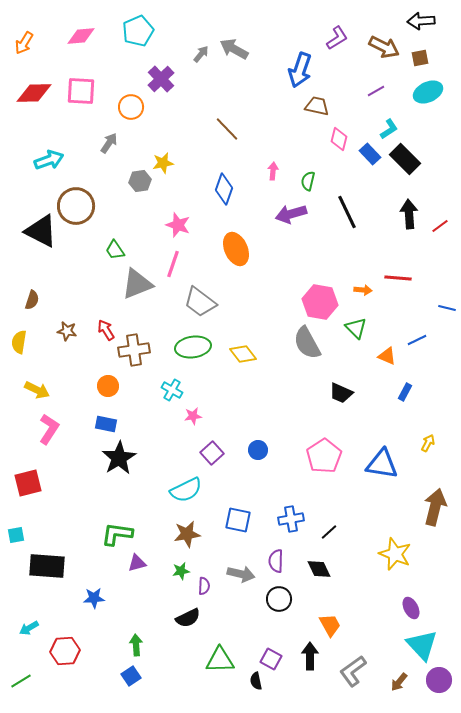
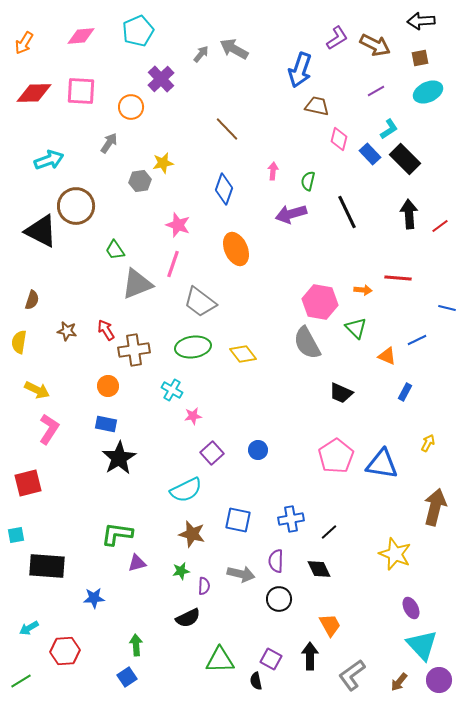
brown arrow at (384, 47): moved 9 px left, 2 px up
pink pentagon at (324, 456): moved 12 px right
brown star at (187, 534): moved 5 px right; rotated 24 degrees clockwise
gray L-shape at (353, 671): moved 1 px left, 4 px down
blue square at (131, 676): moved 4 px left, 1 px down
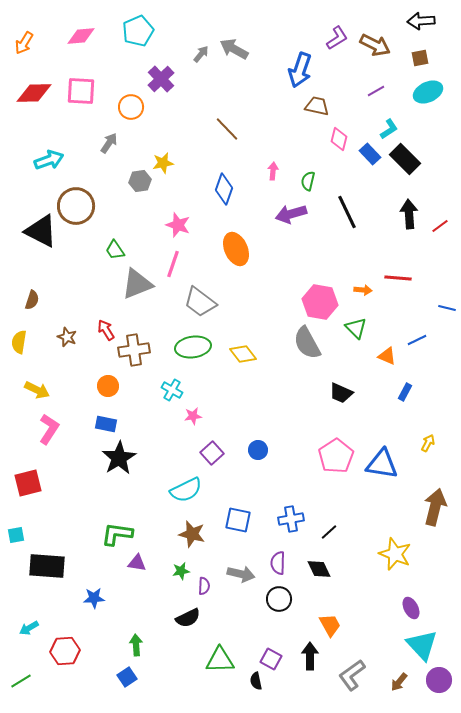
brown star at (67, 331): moved 6 px down; rotated 12 degrees clockwise
purple semicircle at (276, 561): moved 2 px right, 2 px down
purple triangle at (137, 563): rotated 24 degrees clockwise
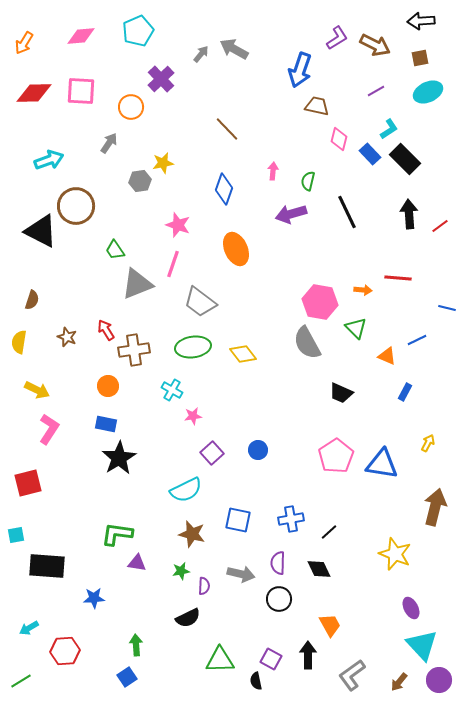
black arrow at (310, 656): moved 2 px left, 1 px up
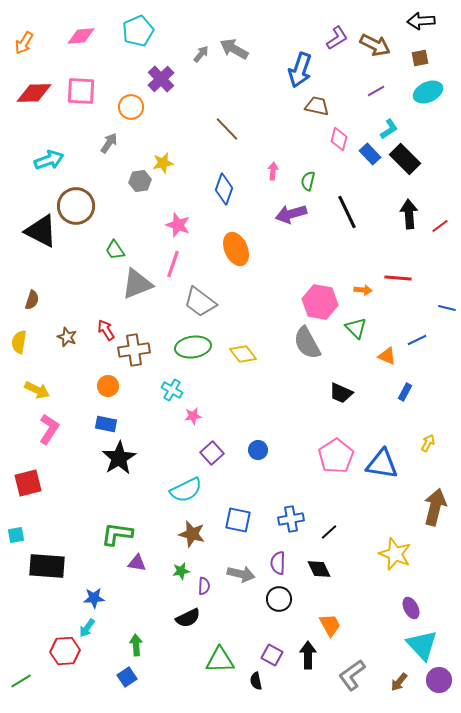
cyan arrow at (29, 628): moved 58 px right; rotated 24 degrees counterclockwise
purple square at (271, 659): moved 1 px right, 4 px up
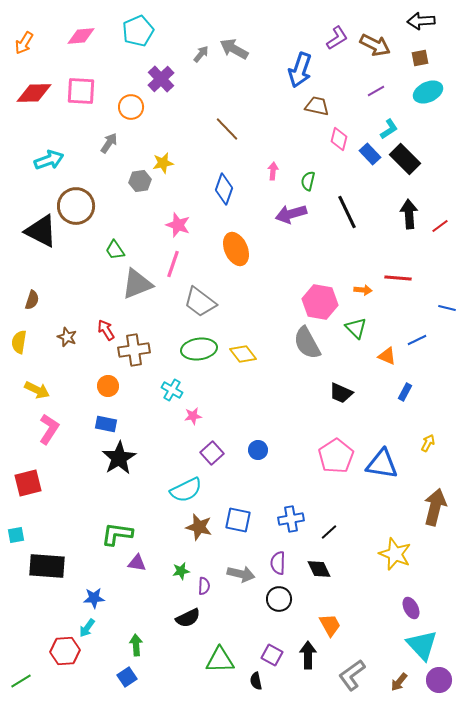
green ellipse at (193, 347): moved 6 px right, 2 px down
brown star at (192, 534): moved 7 px right, 7 px up
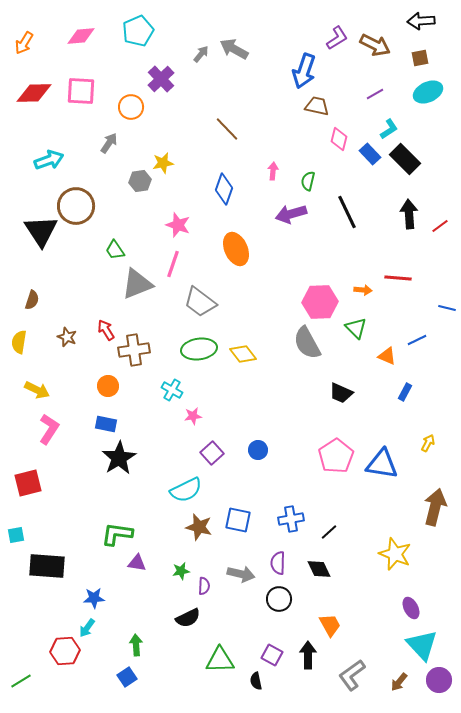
blue arrow at (300, 70): moved 4 px right, 1 px down
purple line at (376, 91): moved 1 px left, 3 px down
black triangle at (41, 231): rotated 30 degrees clockwise
pink hexagon at (320, 302): rotated 12 degrees counterclockwise
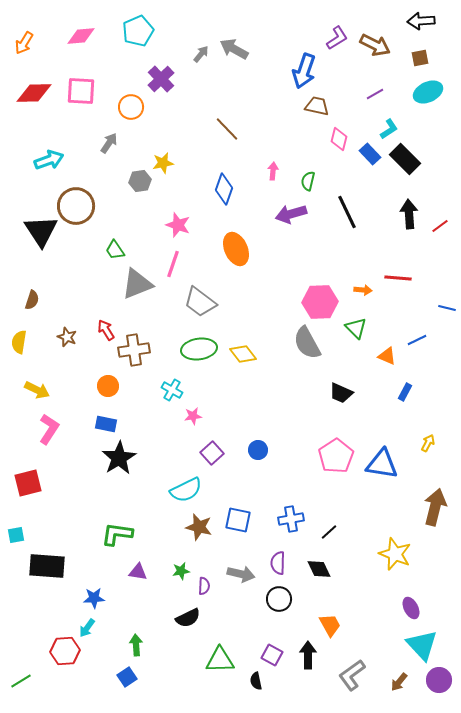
purple triangle at (137, 563): moved 1 px right, 9 px down
